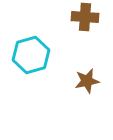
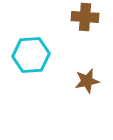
cyan hexagon: rotated 12 degrees clockwise
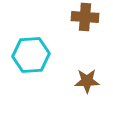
brown star: rotated 10 degrees clockwise
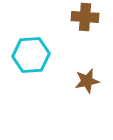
brown star: rotated 10 degrees counterclockwise
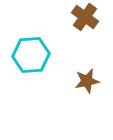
brown cross: rotated 32 degrees clockwise
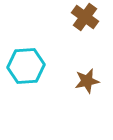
cyan hexagon: moved 5 px left, 11 px down
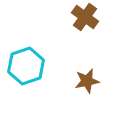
cyan hexagon: rotated 15 degrees counterclockwise
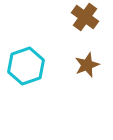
brown star: moved 16 px up; rotated 10 degrees counterclockwise
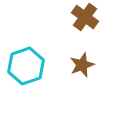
brown star: moved 5 px left
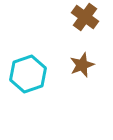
cyan hexagon: moved 2 px right, 8 px down
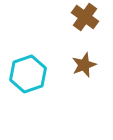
brown star: moved 2 px right
